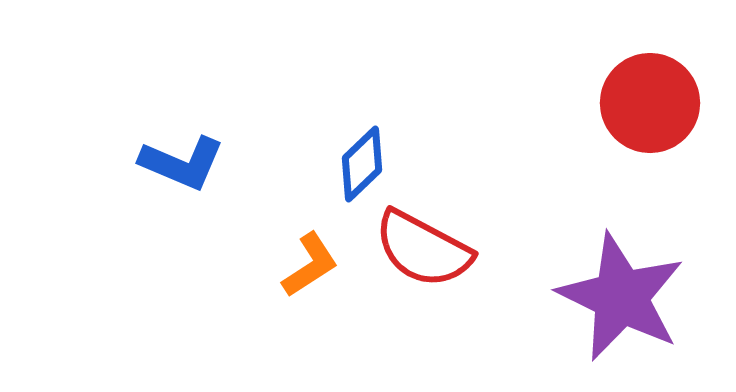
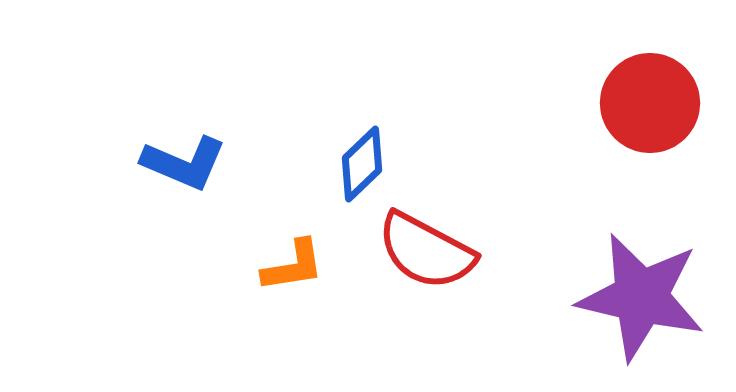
blue L-shape: moved 2 px right
red semicircle: moved 3 px right, 2 px down
orange L-shape: moved 17 px left, 1 px down; rotated 24 degrees clockwise
purple star: moved 20 px right; rotated 13 degrees counterclockwise
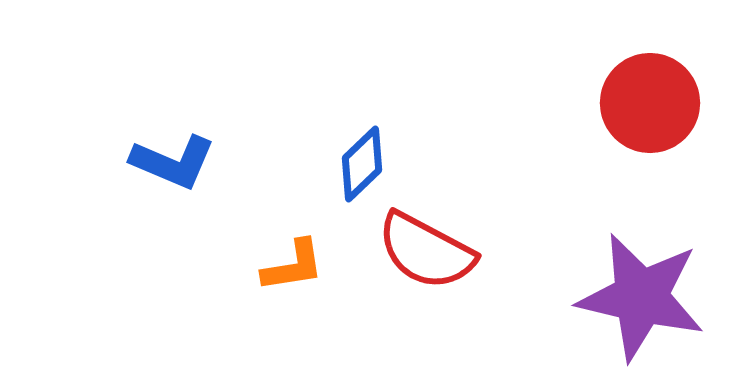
blue L-shape: moved 11 px left, 1 px up
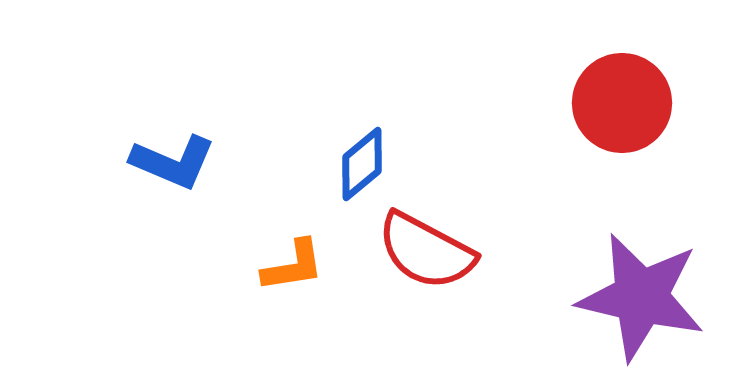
red circle: moved 28 px left
blue diamond: rotated 4 degrees clockwise
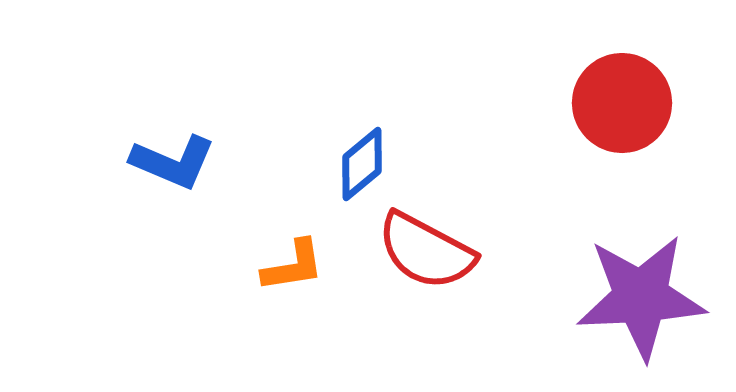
purple star: rotated 16 degrees counterclockwise
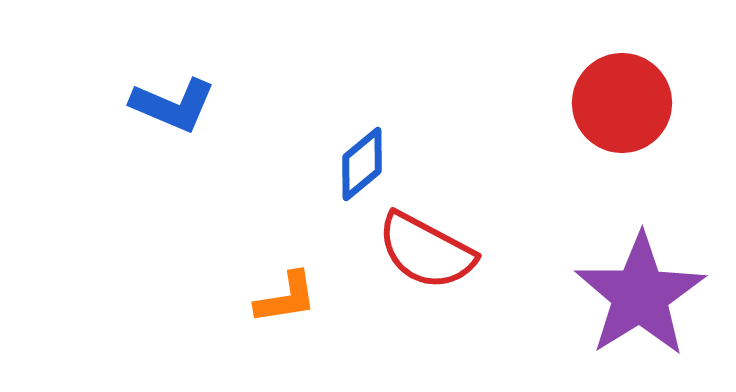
blue L-shape: moved 57 px up
orange L-shape: moved 7 px left, 32 px down
purple star: moved 1 px left, 2 px up; rotated 29 degrees counterclockwise
